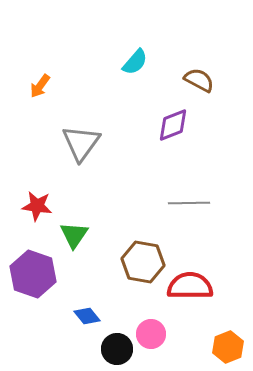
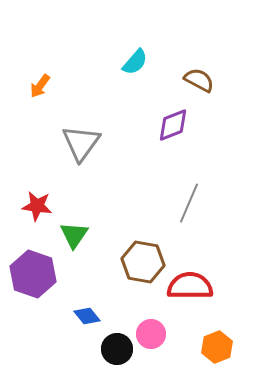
gray line: rotated 66 degrees counterclockwise
orange hexagon: moved 11 px left
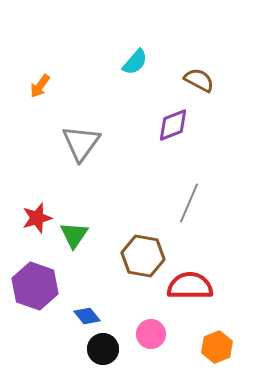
red star: moved 12 px down; rotated 24 degrees counterclockwise
brown hexagon: moved 6 px up
purple hexagon: moved 2 px right, 12 px down
black circle: moved 14 px left
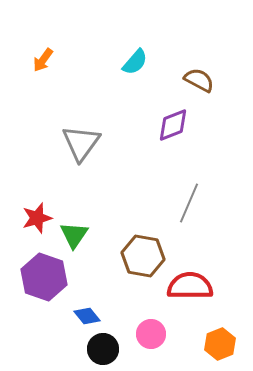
orange arrow: moved 3 px right, 26 px up
purple hexagon: moved 9 px right, 9 px up
orange hexagon: moved 3 px right, 3 px up
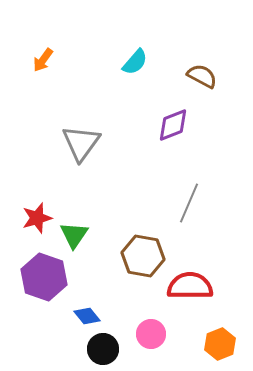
brown semicircle: moved 3 px right, 4 px up
